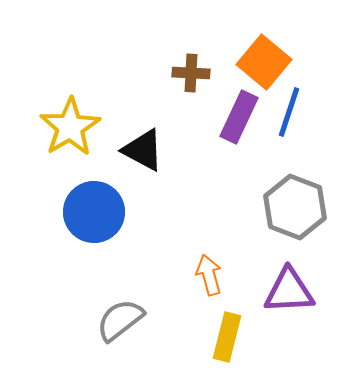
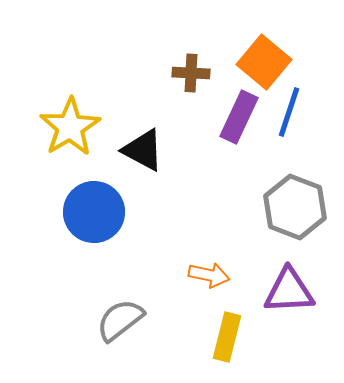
orange arrow: rotated 117 degrees clockwise
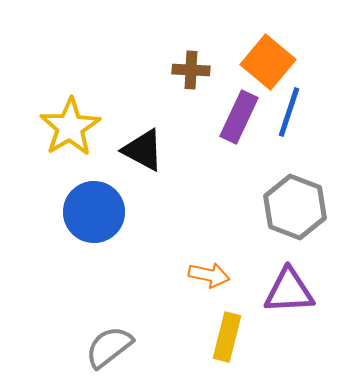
orange square: moved 4 px right
brown cross: moved 3 px up
gray semicircle: moved 11 px left, 27 px down
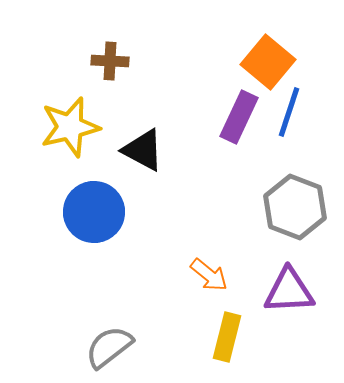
brown cross: moved 81 px left, 9 px up
yellow star: rotated 18 degrees clockwise
orange arrow: rotated 27 degrees clockwise
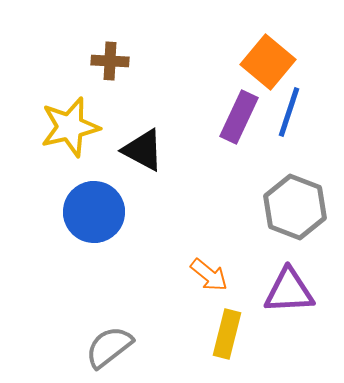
yellow rectangle: moved 3 px up
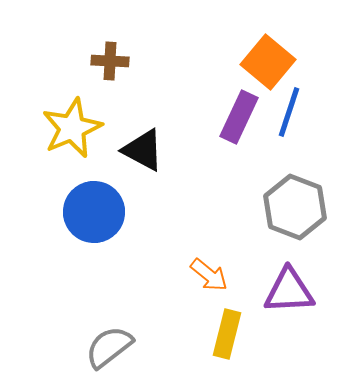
yellow star: moved 2 px right, 1 px down; rotated 10 degrees counterclockwise
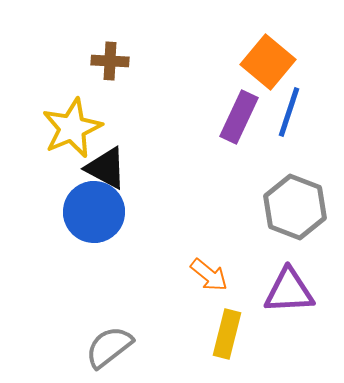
black triangle: moved 37 px left, 18 px down
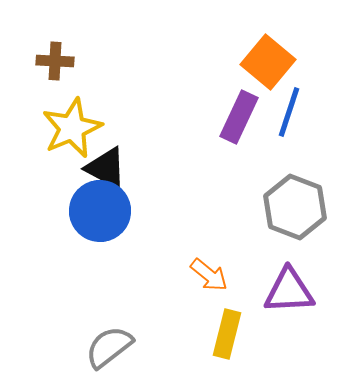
brown cross: moved 55 px left
blue circle: moved 6 px right, 1 px up
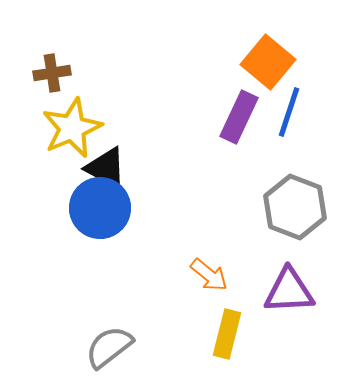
brown cross: moved 3 px left, 12 px down; rotated 12 degrees counterclockwise
blue circle: moved 3 px up
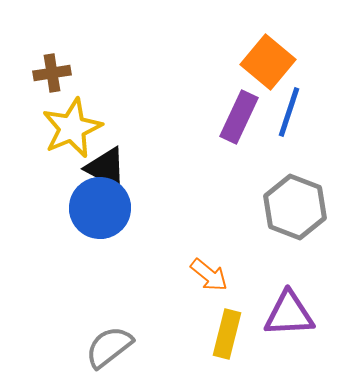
purple triangle: moved 23 px down
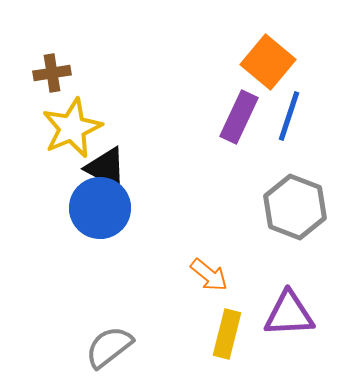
blue line: moved 4 px down
